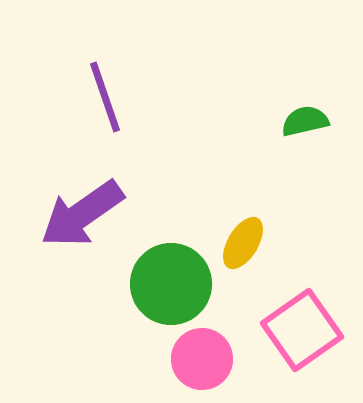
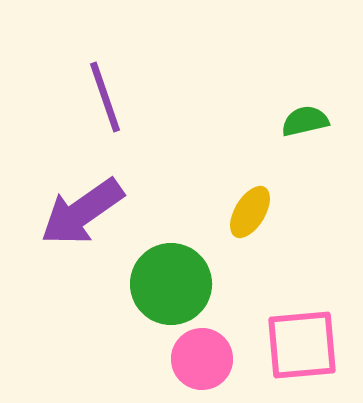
purple arrow: moved 2 px up
yellow ellipse: moved 7 px right, 31 px up
pink square: moved 15 px down; rotated 30 degrees clockwise
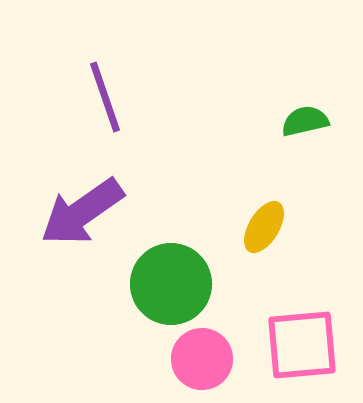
yellow ellipse: moved 14 px right, 15 px down
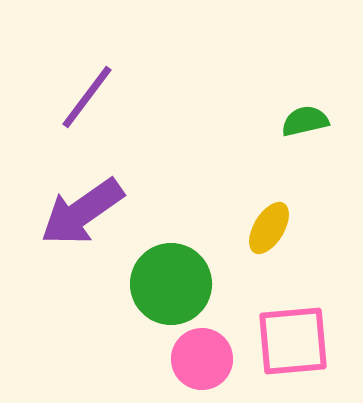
purple line: moved 18 px left; rotated 56 degrees clockwise
yellow ellipse: moved 5 px right, 1 px down
pink square: moved 9 px left, 4 px up
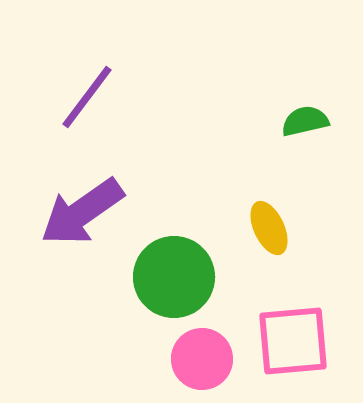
yellow ellipse: rotated 56 degrees counterclockwise
green circle: moved 3 px right, 7 px up
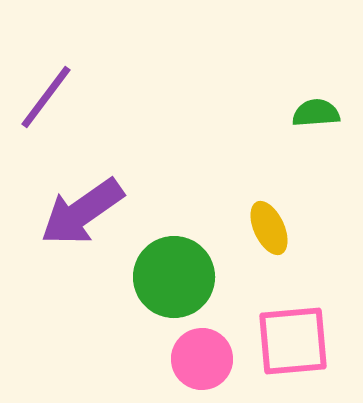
purple line: moved 41 px left
green semicircle: moved 11 px right, 8 px up; rotated 9 degrees clockwise
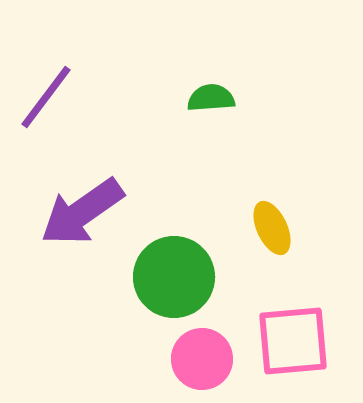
green semicircle: moved 105 px left, 15 px up
yellow ellipse: moved 3 px right
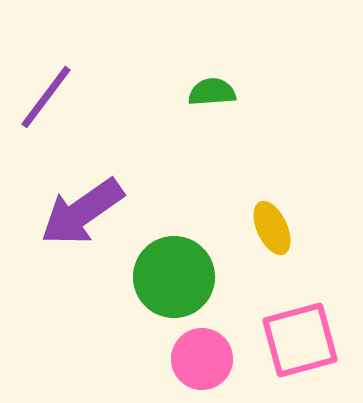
green semicircle: moved 1 px right, 6 px up
pink square: moved 7 px right, 1 px up; rotated 10 degrees counterclockwise
